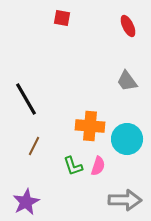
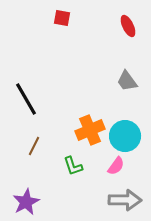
orange cross: moved 4 px down; rotated 28 degrees counterclockwise
cyan circle: moved 2 px left, 3 px up
pink semicircle: moved 18 px right; rotated 18 degrees clockwise
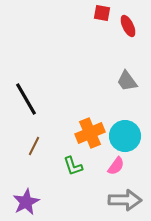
red square: moved 40 px right, 5 px up
orange cross: moved 3 px down
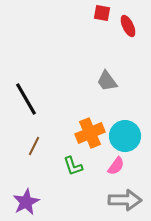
gray trapezoid: moved 20 px left
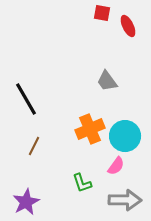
orange cross: moved 4 px up
green L-shape: moved 9 px right, 17 px down
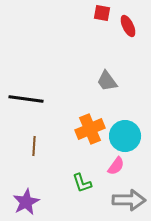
black line: rotated 52 degrees counterclockwise
brown line: rotated 24 degrees counterclockwise
gray arrow: moved 4 px right
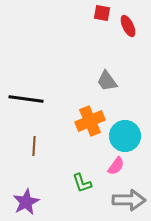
orange cross: moved 8 px up
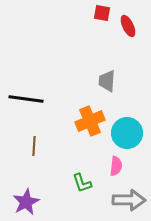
gray trapezoid: rotated 40 degrees clockwise
cyan circle: moved 2 px right, 3 px up
pink semicircle: rotated 30 degrees counterclockwise
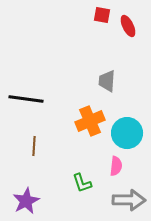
red square: moved 2 px down
purple star: moved 1 px up
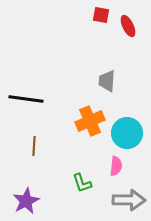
red square: moved 1 px left
